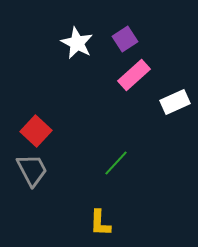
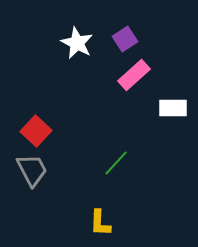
white rectangle: moved 2 px left, 6 px down; rotated 24 degrees clockwise
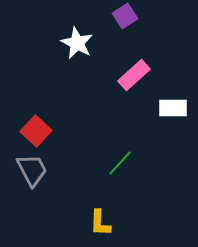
purple square: moved 23 px up
green line: moved 4 px right
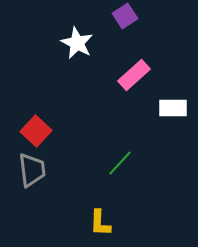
gray trapezoid: rotated 21 degrees clockwise
